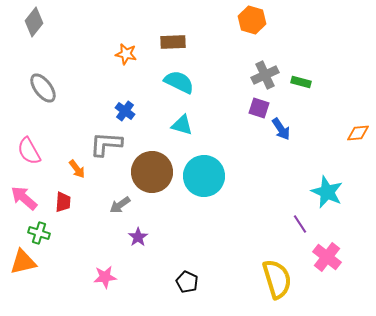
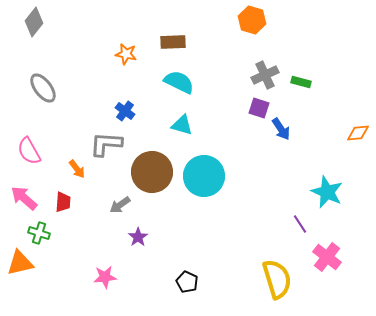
orange triangle: moved 3 px left, 1 px down
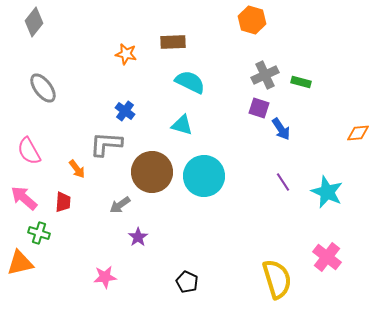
cyan semicircle: moved 11 px right
purple line: moved 17 px left, 42 px up
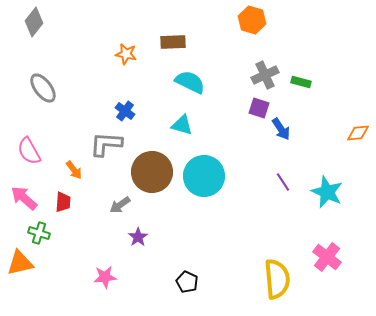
orange arrow: moved 3 px left, 1 px down
yellow semicircle: rotated 12 degrees clockwise
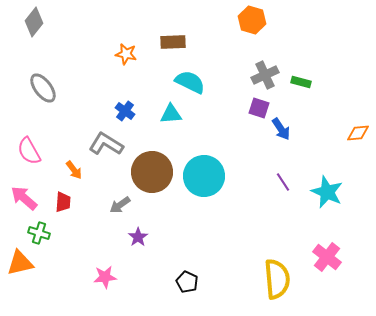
cyan triangle: moved 11 px left, 11 px up; rotated 20 degrees counterclockwise
gray L-shape: rotated 28 degrees clockwise
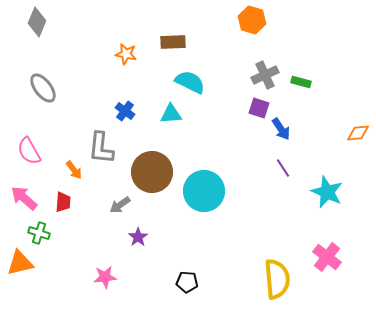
gray diamond: moved 3 px right; rotated 16 degrees counterclockwise
gray L-shape: moved 5 px left, 4 px down; rotated 116 degrees counterclockwise
cyan circle: moved 15 px down
purple line: moved 14 px up
black pentagon: rotated 20 degrees counterclockwise
